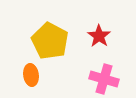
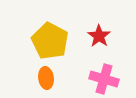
orange ellipse: moved 15 px right, 3 px down
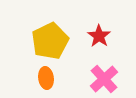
yellow pentagon: rotated 18 degrees clockwise
pink cross: rotated 32 degrees clockwise
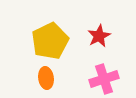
red star: rotated 10 degrees clockwise
pink cross: rotated 24 degrees clockwise
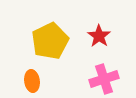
red star: rotated 10 degrees counterclockwise
orange ellipse: moved 14 px left, 3 px down
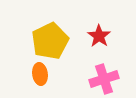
orange ellipse: moved 8 px right, 7 px up
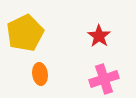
yellow pentagon: moved 25 px left, 8 px up
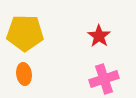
yellow pentagon: rotated 27 degrees clockwise
orange ellipse: moved 16 px left
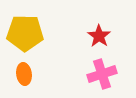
pink cross: moved 2 px left, 5 px up
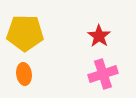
pink cross: moved 1 px right
